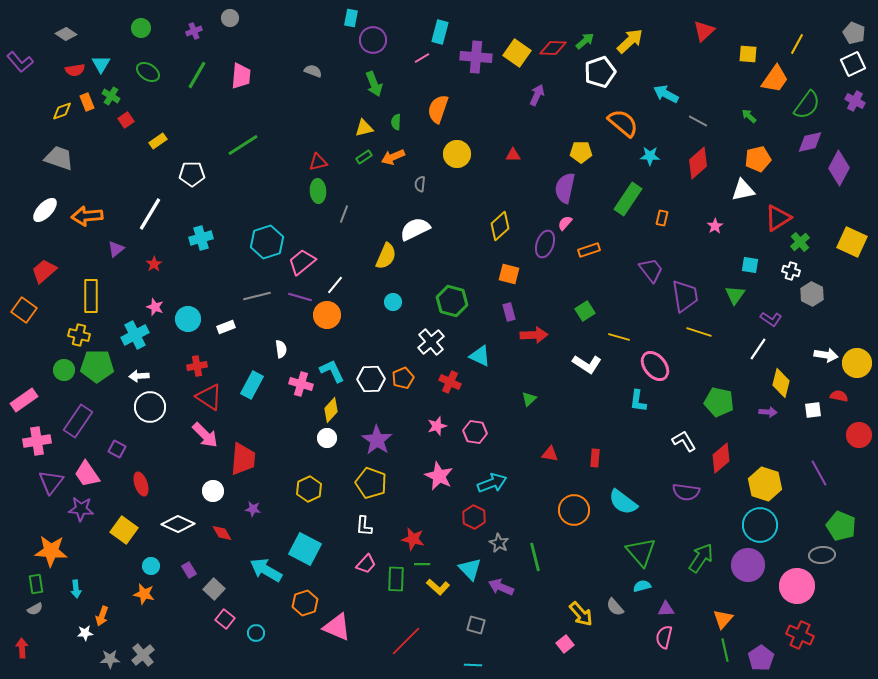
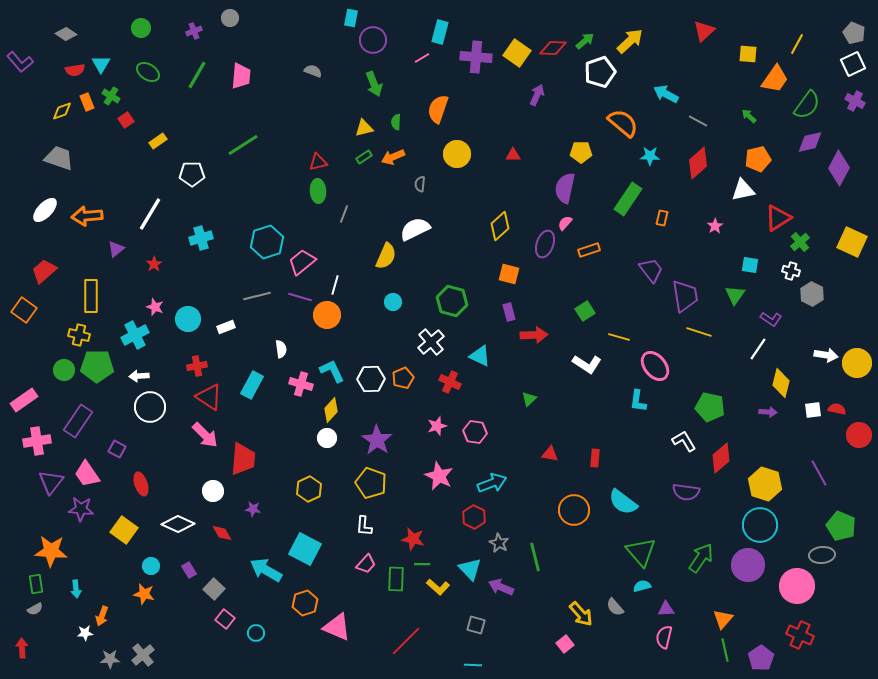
white line at (335, 285): rotated 24 degrees counterclockwise
red semicircle at (839, 396): moved 2 px left, 13 px down
green pentagon at (719, 402): moved 9 px left, 5 px down
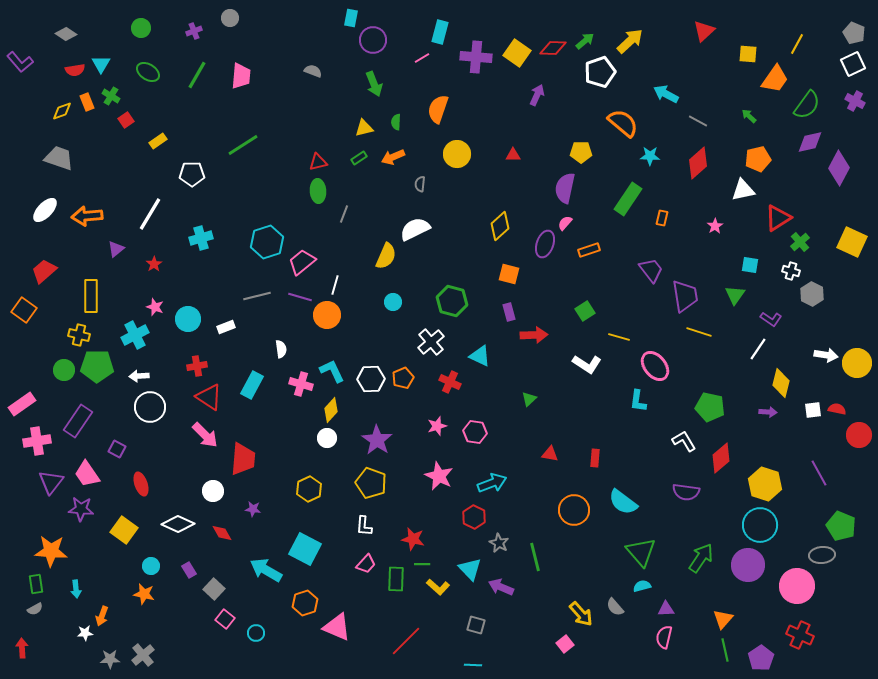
green rectangle at (364, 157): moved 5 px left, 1 px down
pink rectangle at (24, 400): moved 2 px left, 4 px down
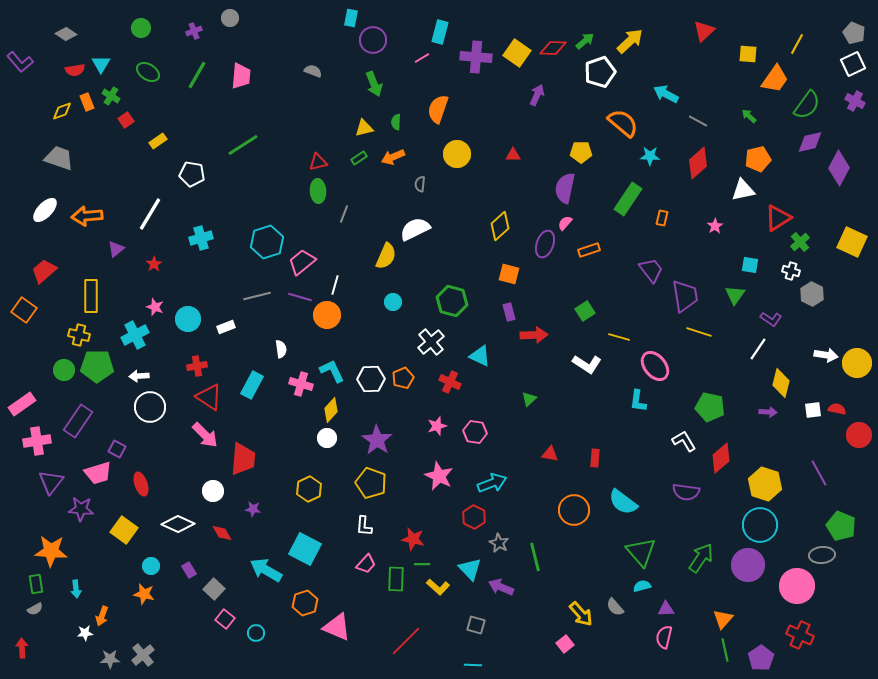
white pentagon at (192, 174): rotated 10 degrees clockwise
pink trapezoid at (87, 474): moved 11 px right, 1 px up; rotated 72 degrees counterclockwise
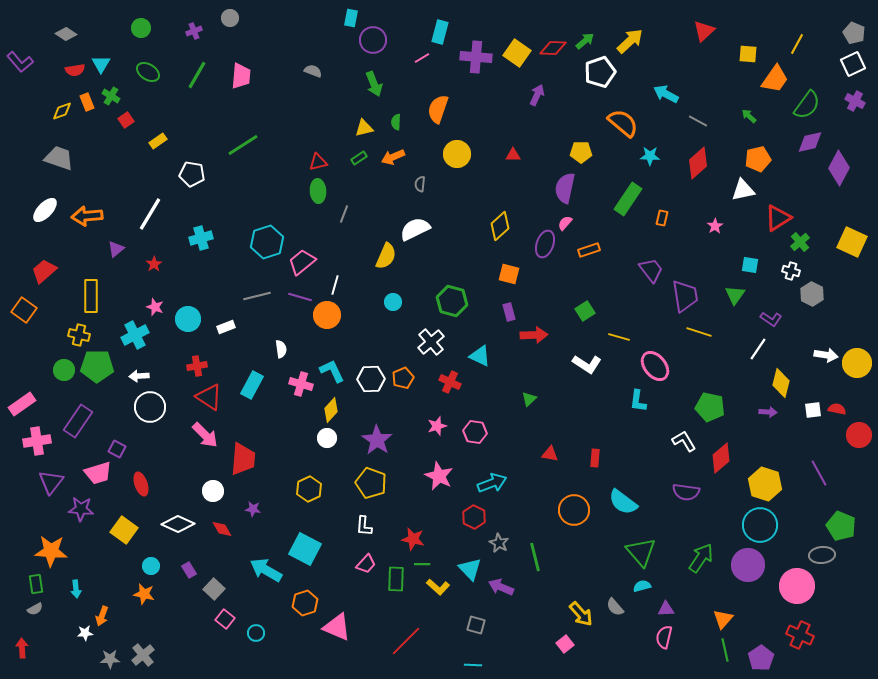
red diamond at (222, 533): moved 4 px up
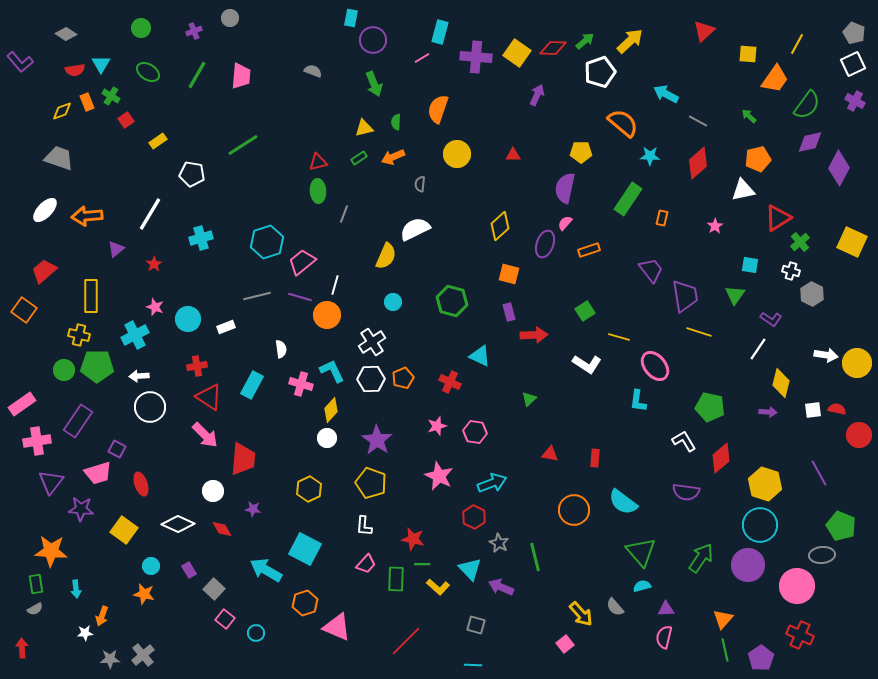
white cross at (431, 342): moved 59 px left; rotated 8 degrees clockwise
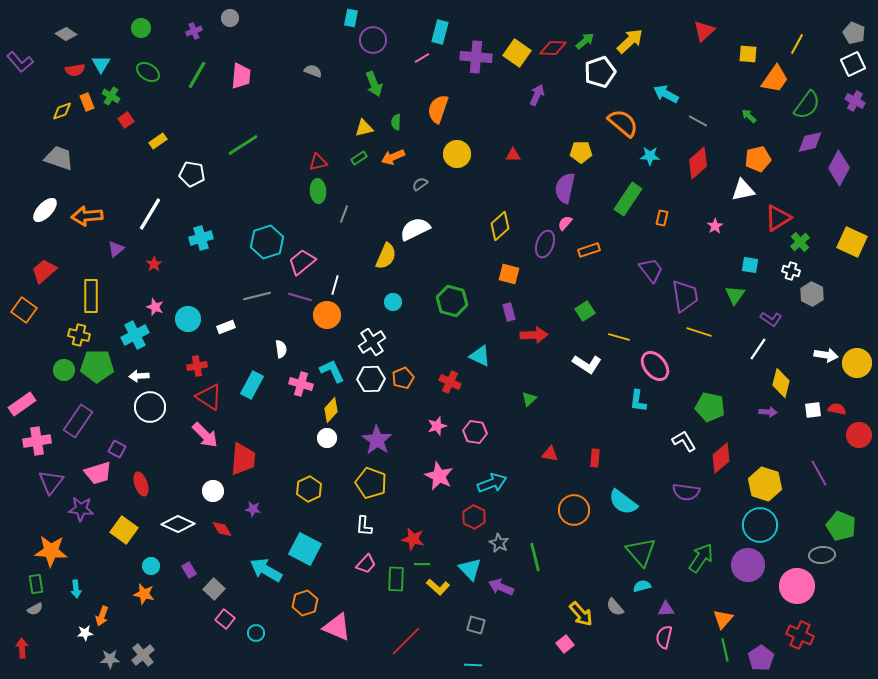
gray semicircle at (420, 184): rotated 49 degrees clockwise
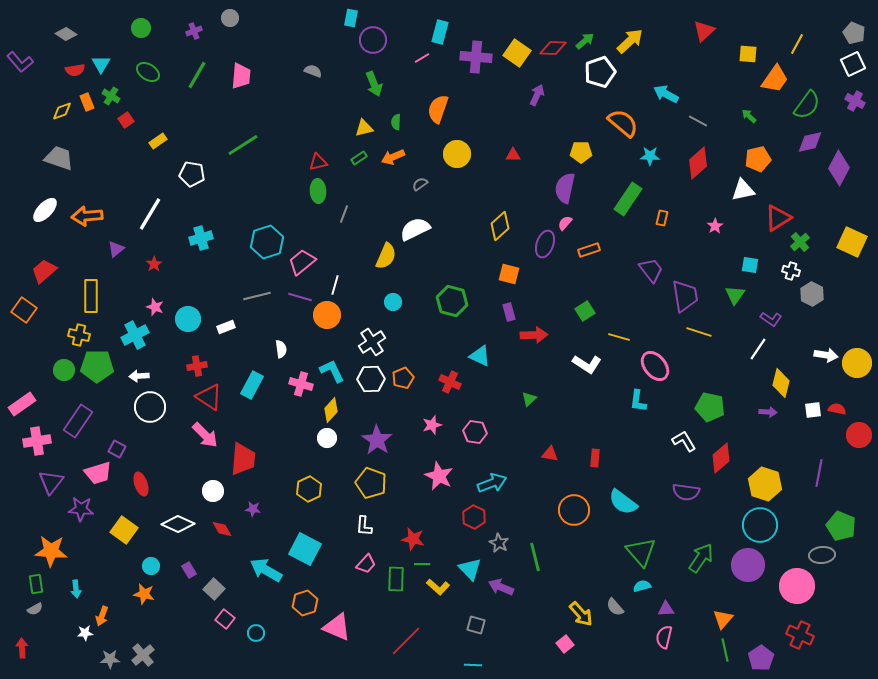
pink star at (437, 426): moved 5 px left, 1 px up
purple line at (819, 473): rotated 40 degrees clockwise
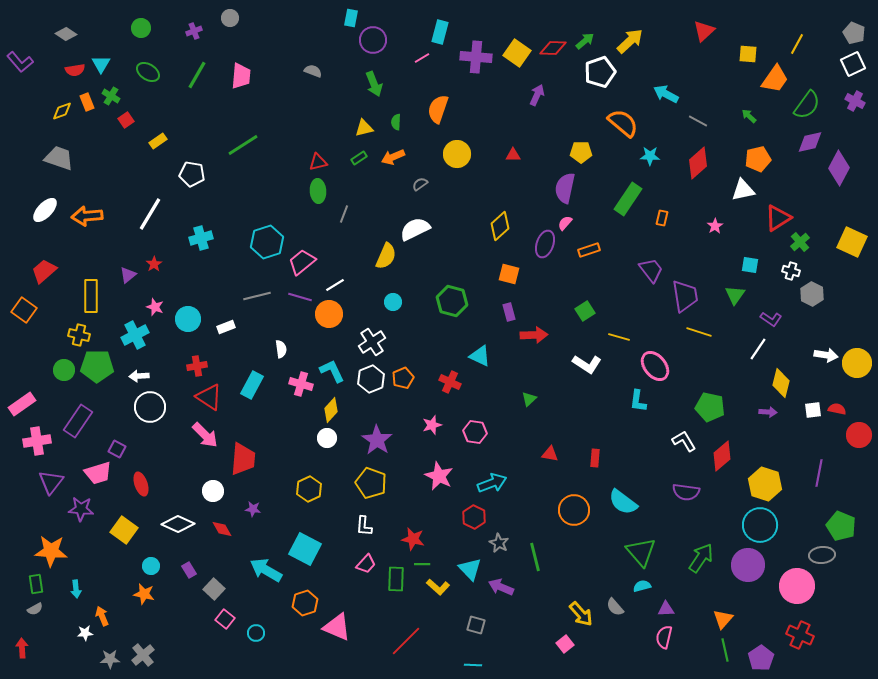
purple triangle at (116, 249): moved 12 px right, 26 px down
white line at (335, 285): rotated 42 degrees clockwise
orange circle at (327, 315): moved 2 px right, 1 px up
white hexagon at (371, 379): rotated 20 degrees counterclockwise
red diamond at (721, 458): moved 1 px right, 2 px up
orange arrow at (102, 616): rotated 138 degrees clockwise
